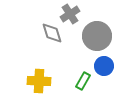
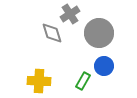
gray circle: moved 2 px right, 3 px up
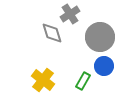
gray circle: moved 1 px right, 4 px down
yellow cross: moved 4 px right, 1 px up; rotated 35 degrees clockwise
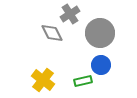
gray diamond: rotated 10 degrees counterclockwise
gray circle: moved 4 px up
blue circle: moved 3 px left, 1 px up
green rectangle: rotated 48 degrees clockwise
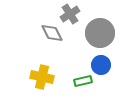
yellow cross: moved 1 px left, 3 px up; rotated 25 degrees counterclockwise
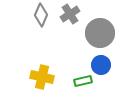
gray diamond: moved 11 px left, 18 px up; rotated 50 degrees clockwise
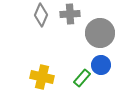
gray cross: rotated 30 degrees clockwise
green rectangle: moved 1 px left, 3 px up; rotated 36 degrees counterclockwise
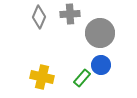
gray diamond: moved 2 px left, 2 px down
